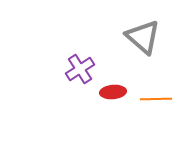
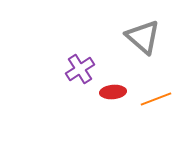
orange line: rotated 20 degrees counterclockwise
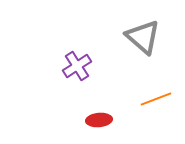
purple cross: moved 3 px left, 3 px up
red ellipse: moved 14 px left, 28 px down
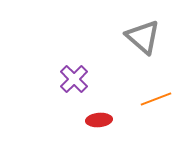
purple cross: moved 3 px left, 13 px down; rotated 12 degrees counterclockwise
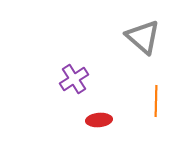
purple cross: rotated 12 degrees clockwise
orange line: moved 2 px down; rotated 68 degrees counterclockwise
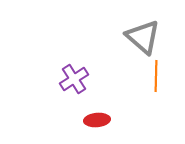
orange line: moved 25 px up
red ellipse: moved 2 px left
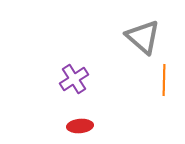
orange line: moved 8 px right, 4 px down
red ellipse: moved 17 px left, 6 px down
